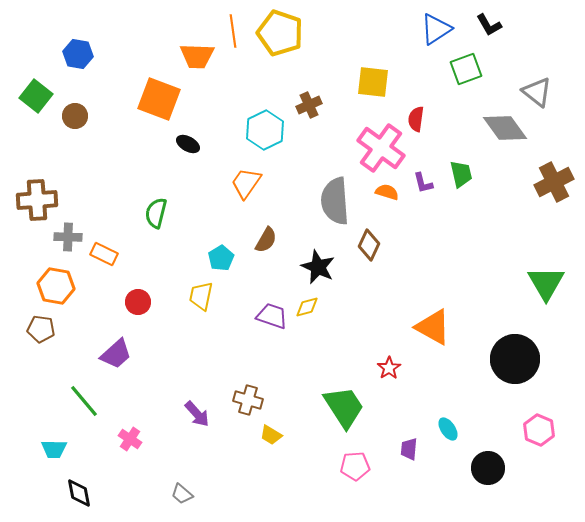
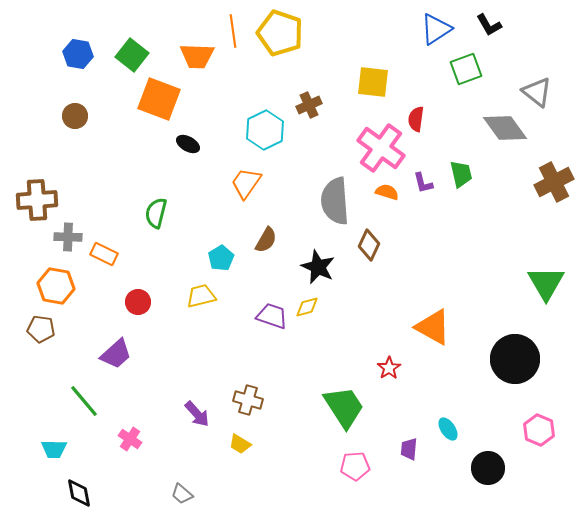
green square at (36, 96): moved 96 px right, 41 px up
yellow trapezoid at (201, 296): rotated 64 degrees clockwise
yellow trapezoid at (271, 435): moved 31 px left, 9 px down
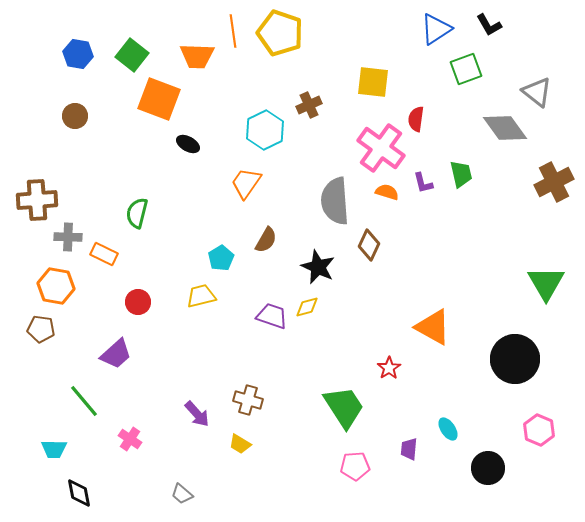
green semicircle at (156, 213): moved 19 px left
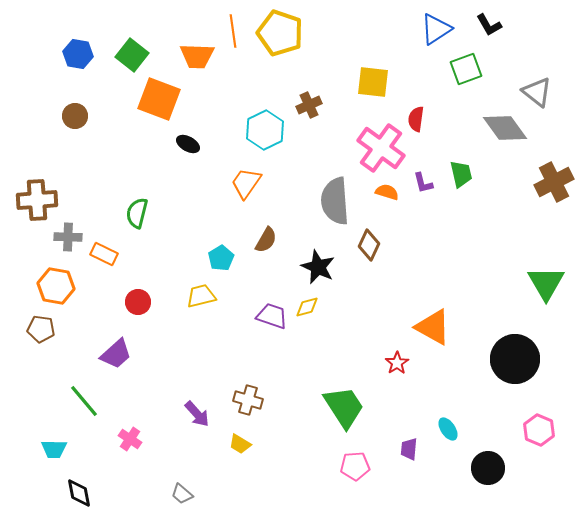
red star at (389, 368): moved 8 px right, 5 px up
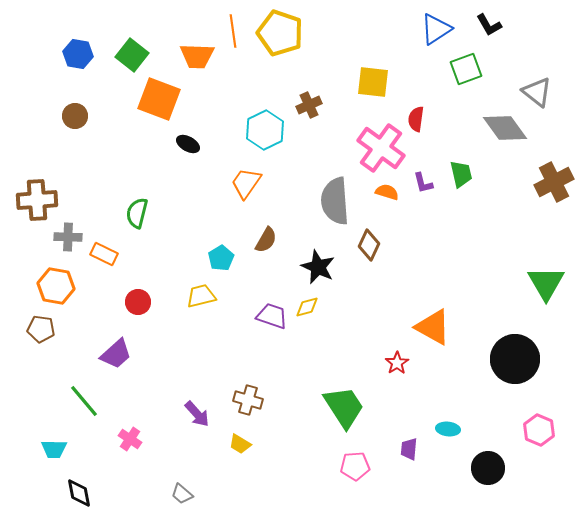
cyan ellipse at (448, 429): rotated 50 degrees counterclockwise
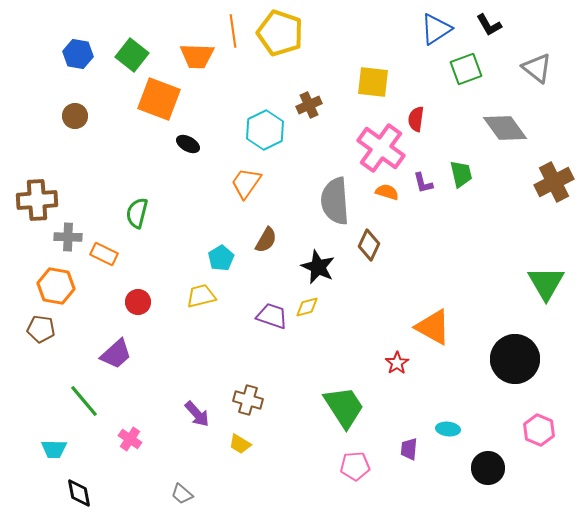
gray triangle at (537, 92): moved 24 px up
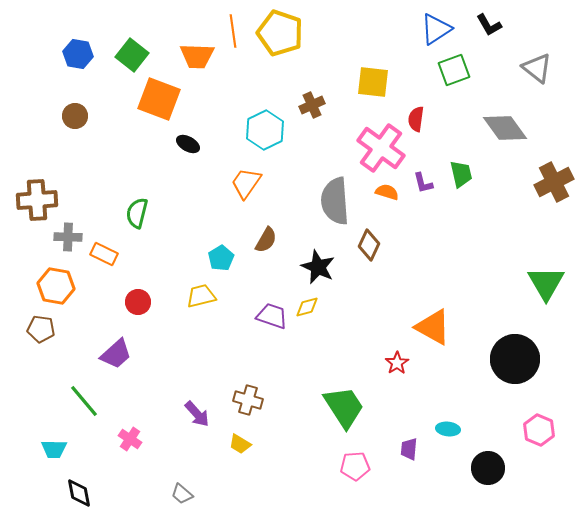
green square at (466, 69): moved 12 px left, 1 px down
brown cross at (309, 105): moved 3 px right
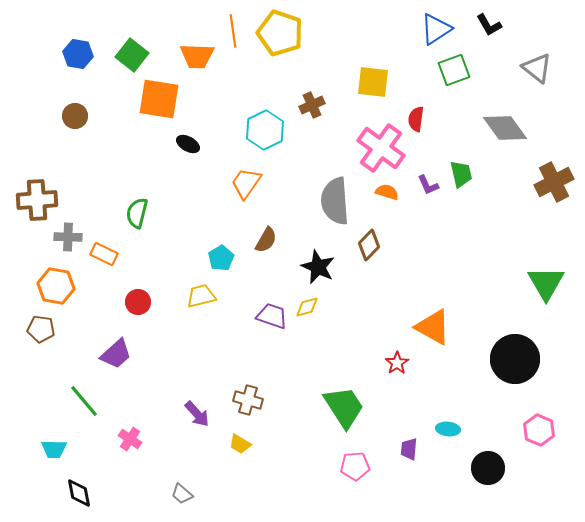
orange square at (159, 99): rotated 12 degrees counterclockwise
purple L-shape at (423, 183): moved 5 px right, 2 px down; rotated 10 degrees counterclockwise
brown diamond at (369, 245): rotated 20 degrees clockwise
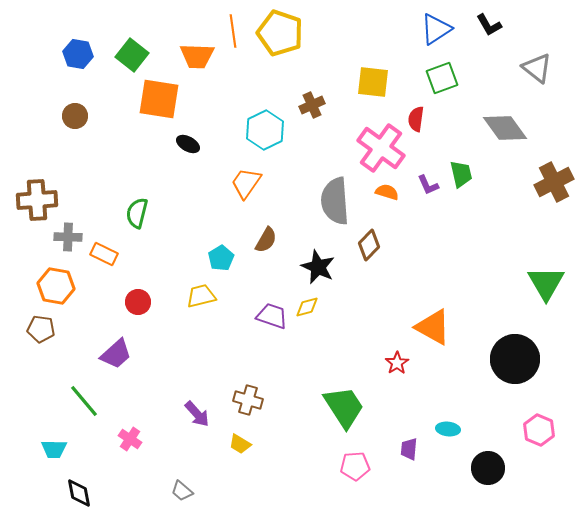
green square at (454, 70): moved 12 px left, 8 px down
gray trapezoid at (182, 494): moved 3 px up
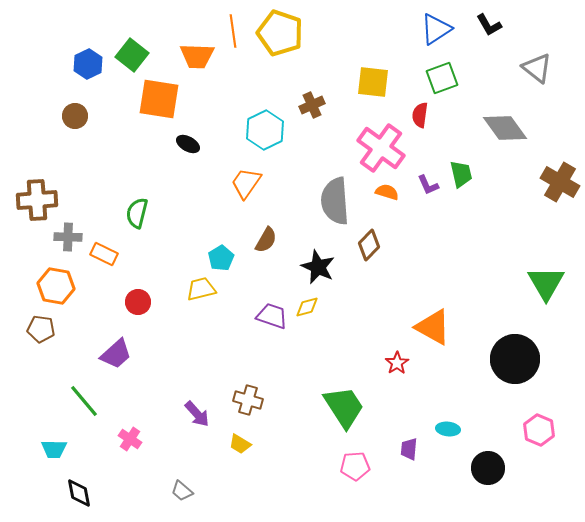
blue hexagon at (78, 54): moved 10 px right, 10 px down; rotated 24 degrees clockwise
red semicircle at (416, 119): moved 4 px right, 4 px up
brown cross at (554, 182): moved 6 px right; rotated 33 degrees counterclockwise
yellow trapezoid at (201, 296): moved 7 px up
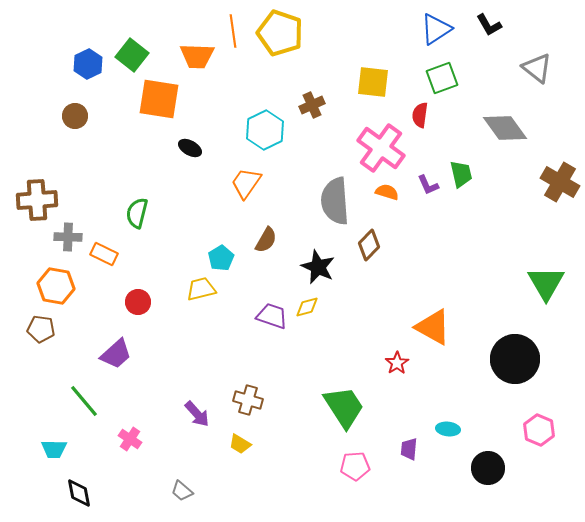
black ellipse at (188, 144): moved 2 px right, 4 px down
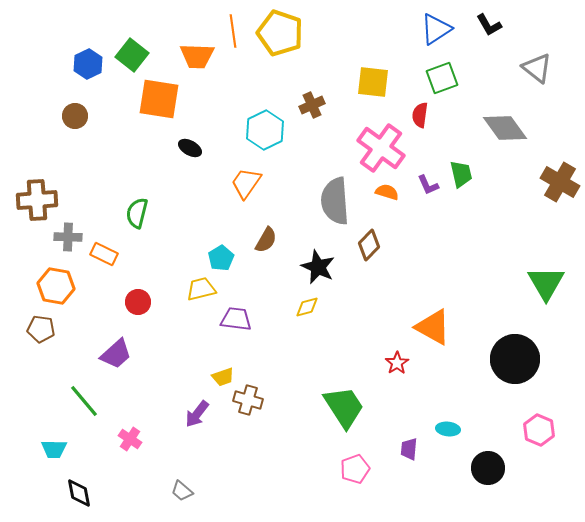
purple trapezoid at (272, 316): moved 36 px left, 3 px down; rotated 12 degrees counterclockwise
purple arrow at (197, 414): rotated 80 degrees clockwise
yellow trapezoid at (240, 444): moved 17 px left, 67 px up; rotated 50 degrees counterclockwise
pink pentagon at (355, 466): moved 3 px down; rotated 16 degrees counterclockwise
